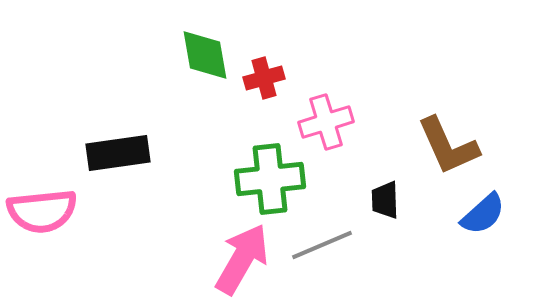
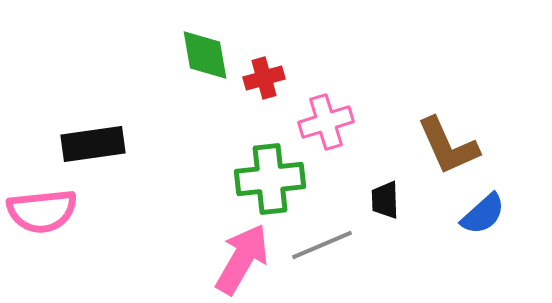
black rectangle: moved 25 px left, 9 px up
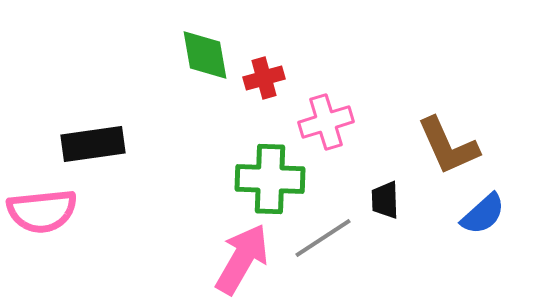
green cross: rotated 8 degrees clockwise
gray line: moved 1 px right, 7 px up; rotated 10 degrees counterclockwise
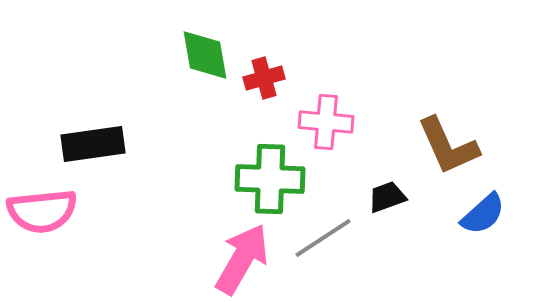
pink cross: rotated 22 degrees clockwise
black trapezoid: moved 2 px right, 3 px up; rotated 72 degrees clockwise
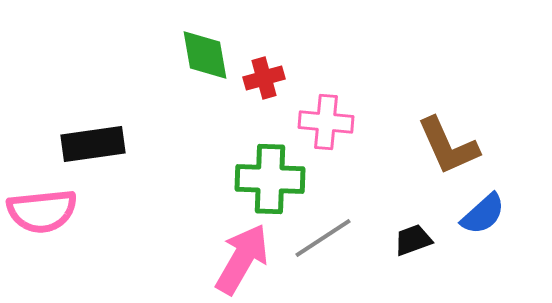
black trapezoid: moved 26 px right, 43 px down
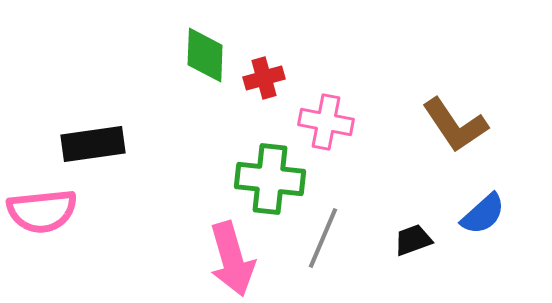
green diamond: rotated 12 degrees clockwise
pink cross: rotated 6 degrees clockwise
brown L-shape: moved 7 px right, 21 px up; rotated 10 degrees counterclockwise
green cross: rotated 4 degrees clockwise
gray line: rotated 34 degrees counterclockwise
pink arrow: moved 10 px left; rotated 134 degrees clockwise
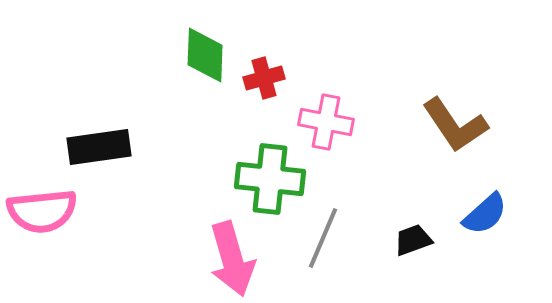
black rectangle: moved 6 px right, 3 px down
blue semicircle: moved 2 px right
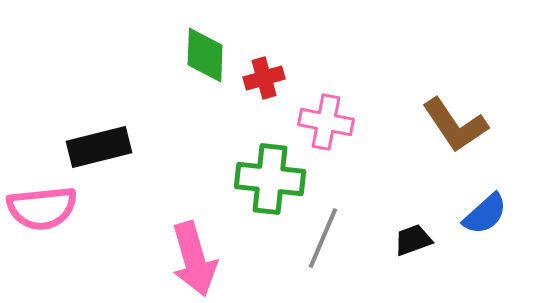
black rectangle: rotated 6 degrees counterclockwise
pink semicircle: moved 3 px up
pink arrow: moved 38 px left
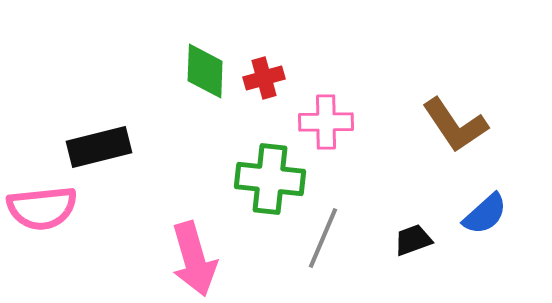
green diamond: moved 16 px down
pink cross: rotated 12 degrees counterclockwise
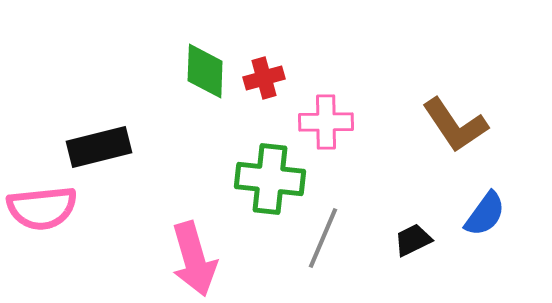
blue semicircle: rotated 12 degrees counterclockwise
black trapezoid: rotated 6 degrees counterclockwise
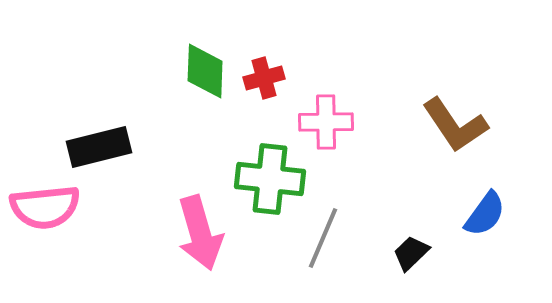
pink semicircle: moved 3 px right, 1 px up
black trapezoid: moved 2 px left, 13 px down; rotated 18 degrees counterclockwise
pink arrow: moved 6 px right, 26 px up
